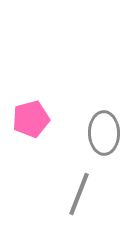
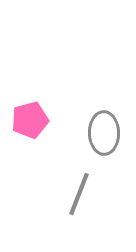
pink pentagon: moved 1 px left, 1 px down
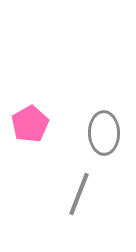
pink pentagon: moved 4 px down; rotated 15 degrees counterclockwise
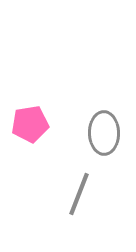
pink pentagon: rotated 21 degrees clockwise
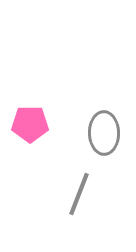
pink pentagon: rotated 9 degrees clockwise
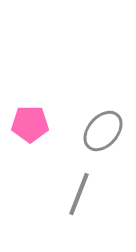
gray ellipse: moved 1 px left, 2 px up; rotated 42 degrees clockwise
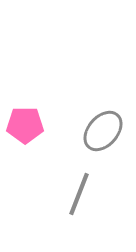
pink pentagon: moved 5 px left, 1 px down
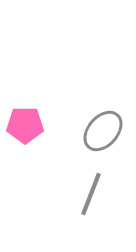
gray line: moved 12 px right
